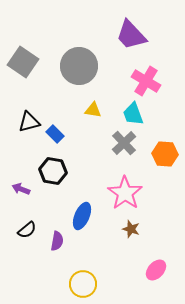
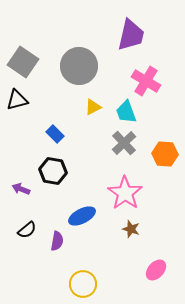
purple trapezoid: rotated 124 degrees counterclockwise
yellow triangle: moved 3 px up; rotated 36 degrees counterclockwise
cyan trapezoid: moved 7 px left, 2 px up
black triangle: moved 12 px left, 22 px up
blue ellipse: rotated 40 degrees clockwise
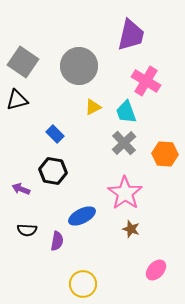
black semicircle: rotated 42 degrees clockwise
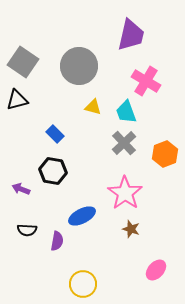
yellow triangle: rotated 42 degrees clockwise
orange hexagon: rotated 25 degrees counterclockwise
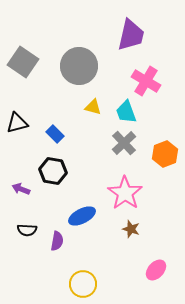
black triangle: moved 23 px down
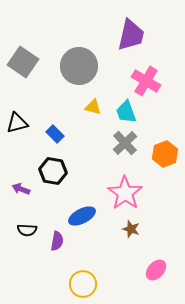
gray cross: moved 1 px right
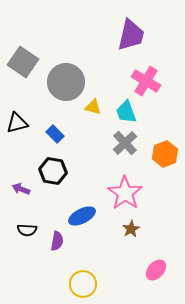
gray circle: moved 13 px left, 16 px down
brown star: rotated 24 degrees clockwise
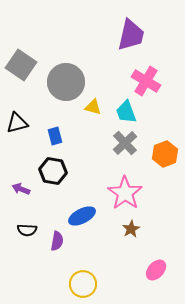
gray square: moved 2 px left, 3 px down
blue rectangle: moved 2 px down; rotated 30 degrees clockwise
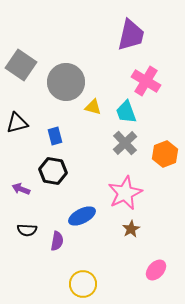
pink star: rotated 12 degrees clockwise
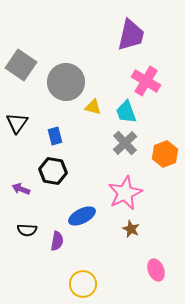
black triangle: rotated 40 degrees counterclockwise
brown star: rotated 18 degrees counterclockwise
pink ellipse: rotated 65 degrees counterclockwise
